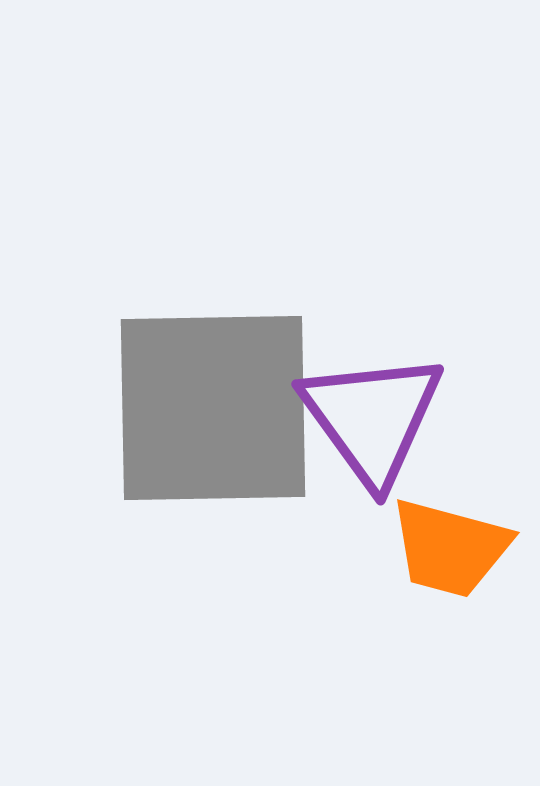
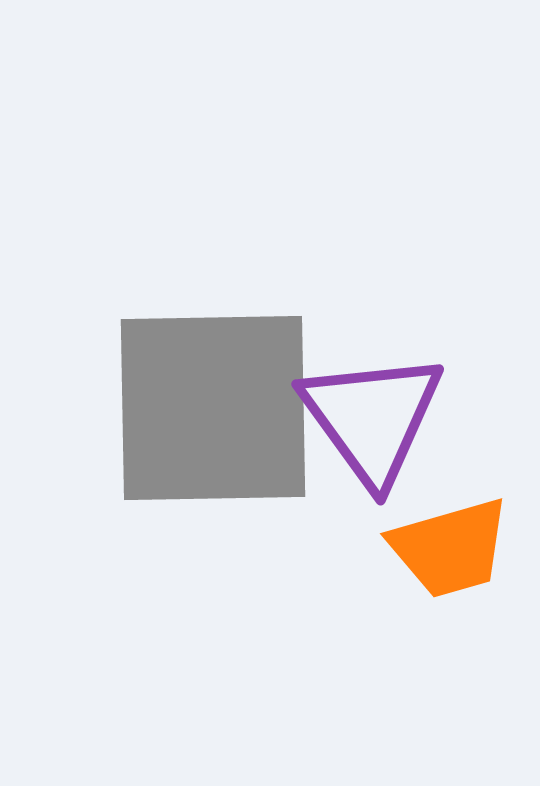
orange trapezoid: rotated 31 degrees counterclockwise
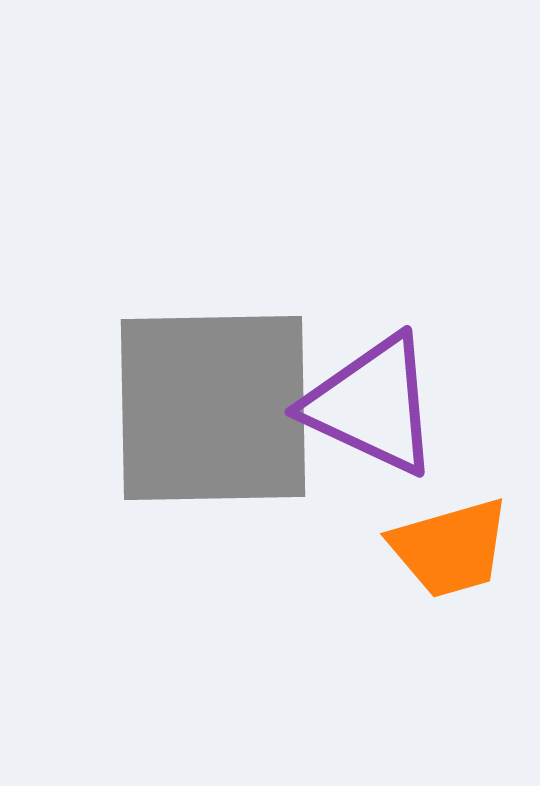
purple triangle: moved 13 px up; rotated 29 degrees counterclockwise
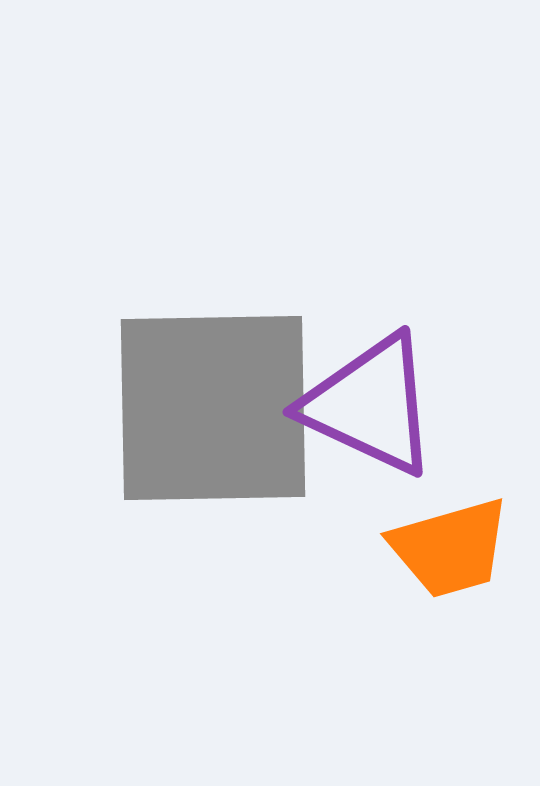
purple triangle: moved 2 px left
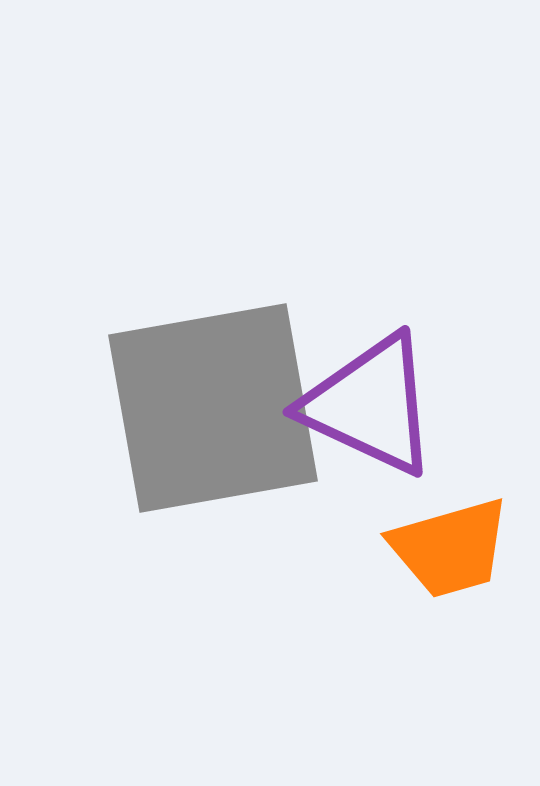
gray square: rotated 9 degrees counterclockwise
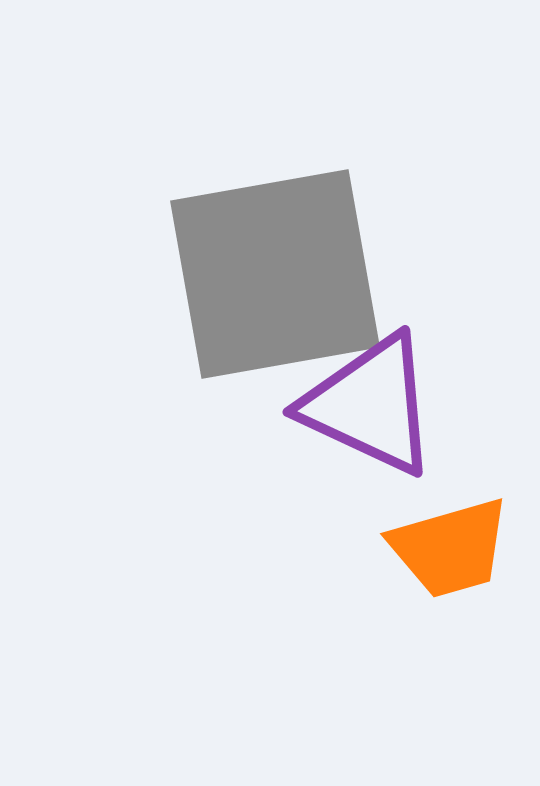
gray square: moved 62 px right, 134 px up
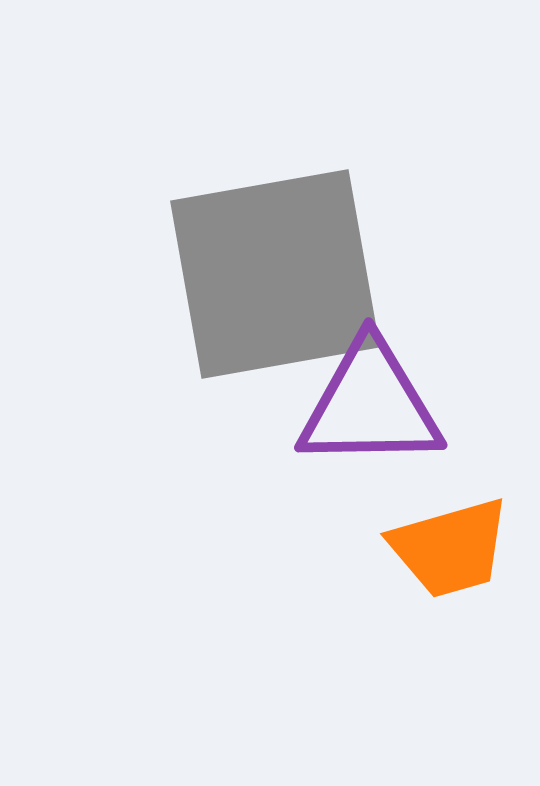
purple triangle: rotated 26 degrees counterclockwise
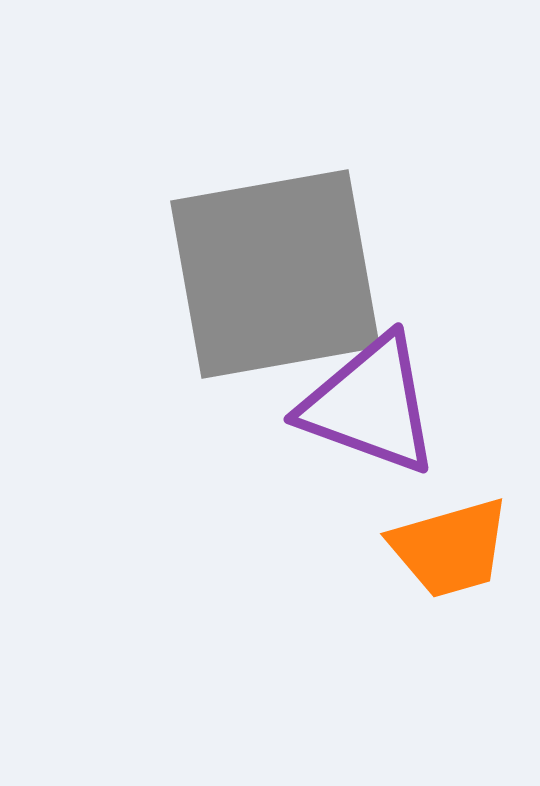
purple triangle: rotated 21 degrees clockwise
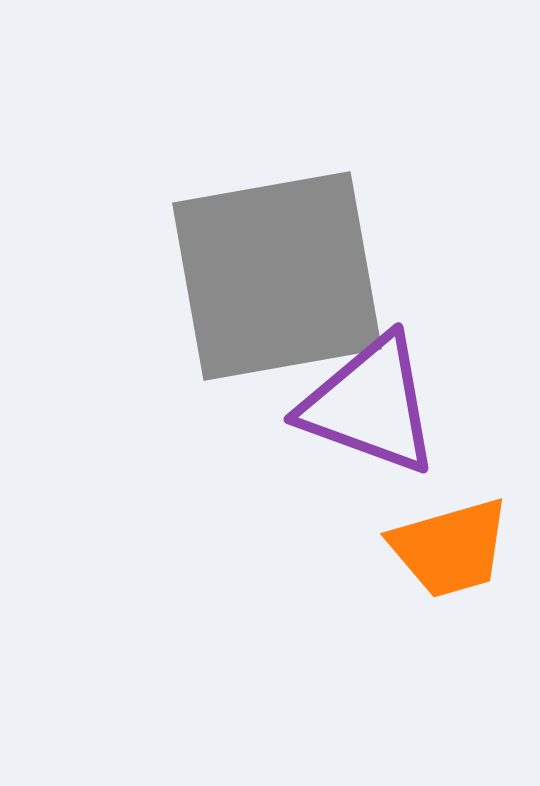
gray square: moved 2 px right, 2 px down
